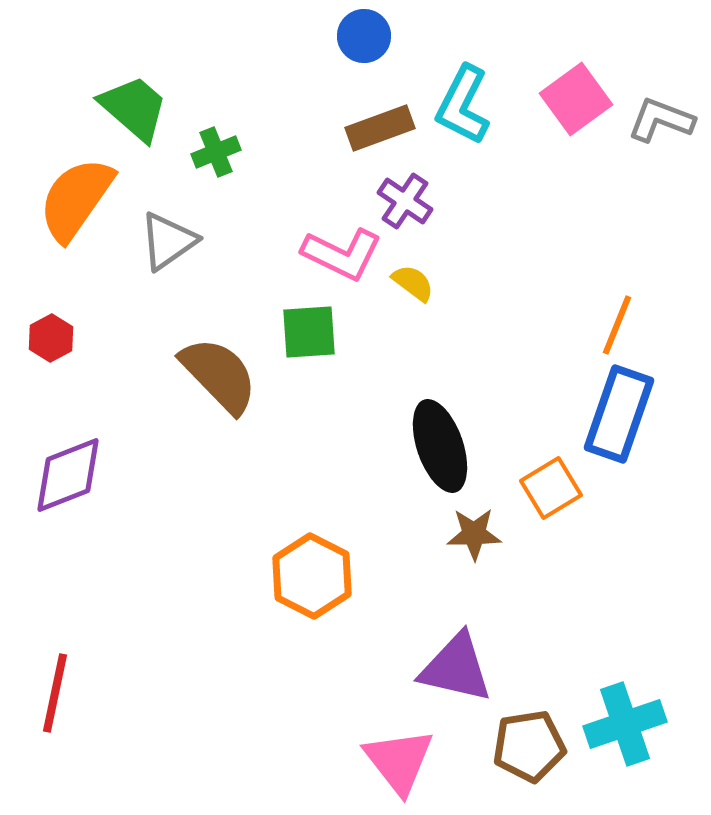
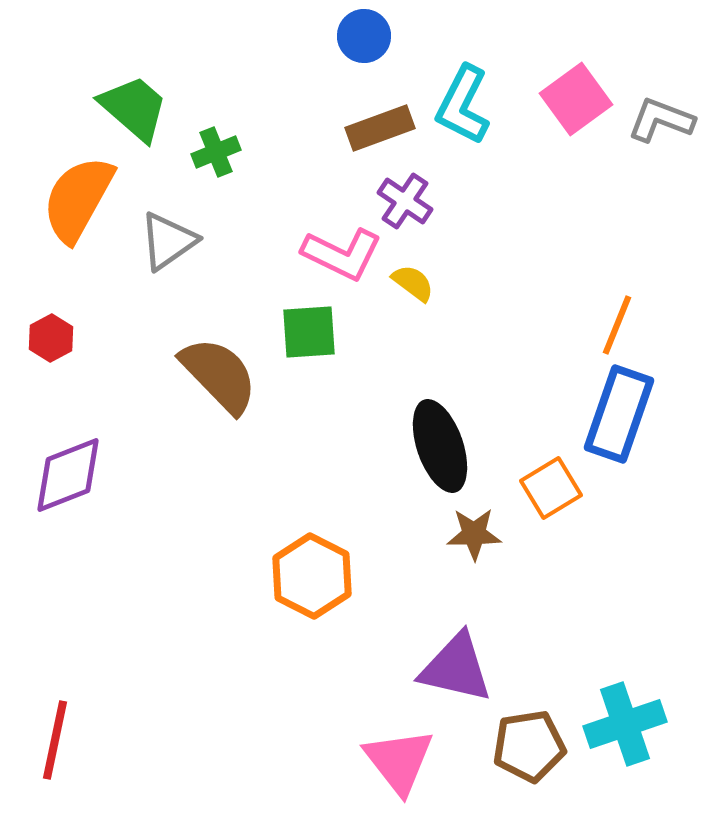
orange semicircle: moved 2 px right; rotated 6 degrees counterclockwise
red line: moved 47 px down
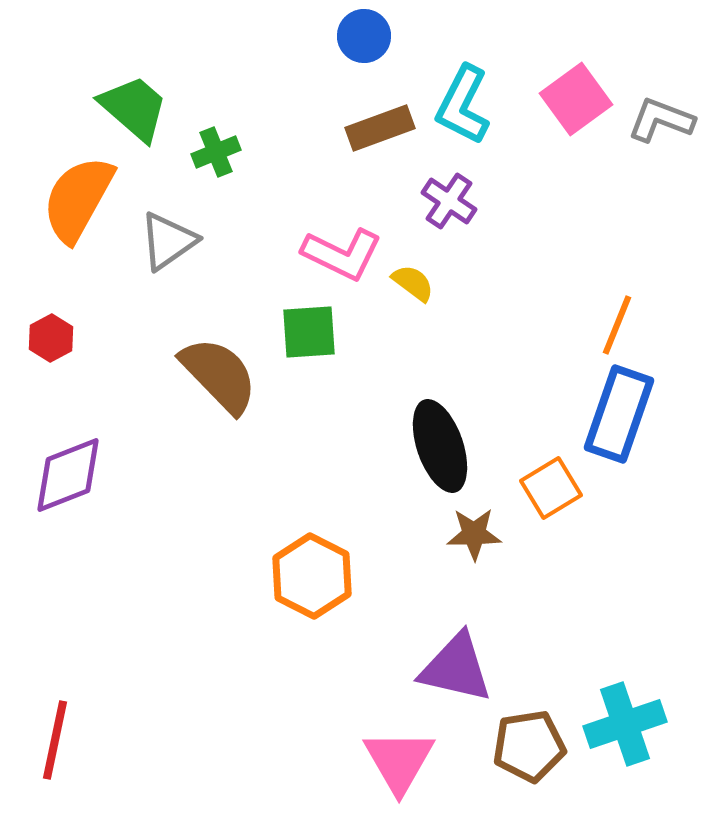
purple cross: moved 44 px right
pink triangle: rotated 8 degrees clockwise
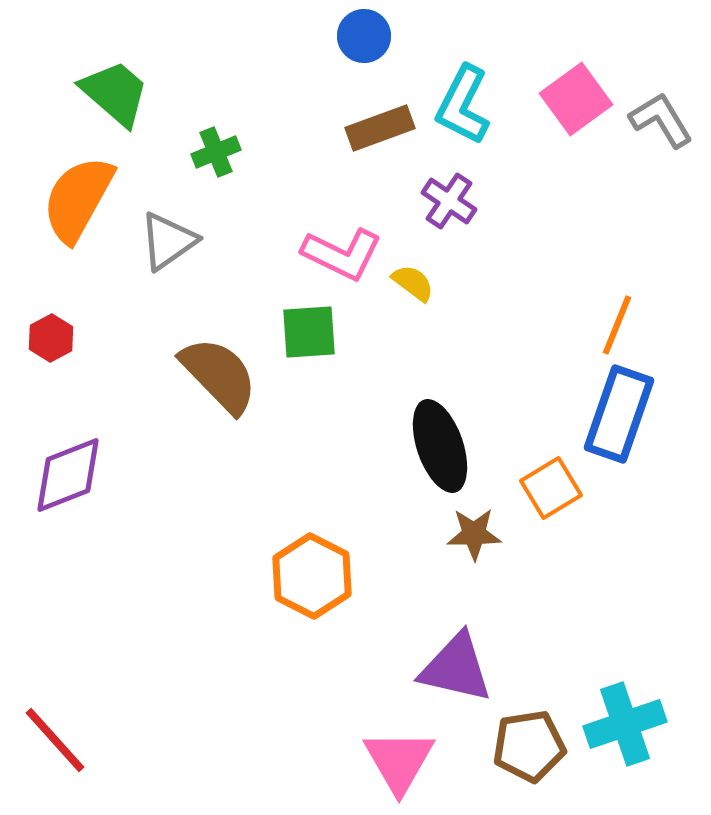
green trapezoid: moved 19 px left, 15 px up
gray L-shape: rotated 38 degrees clockwise
red line: rotated 54 degrees counterclockwise
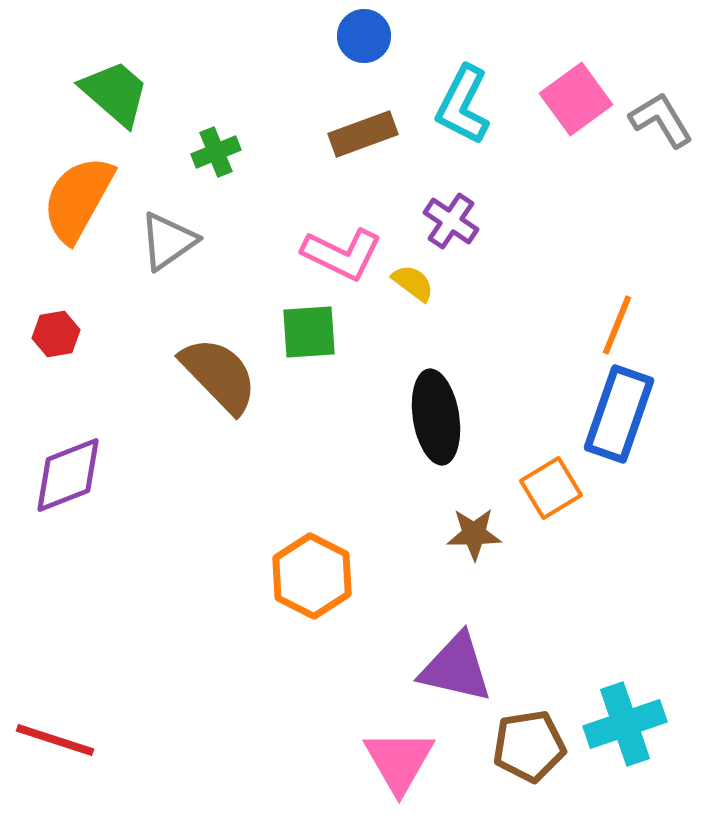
brown rectangle: moved 17 px left, 6 px down
purple cross: moved 2 px right, 20 px down
red hexagon: moved 5 px right, 4 px up; rotated 18 degrees clockwise
black ellipse: moved 4 px left, 29 px up; rotated 10 degrees clockwise
red line: rotated 30 degrees counterclockwise
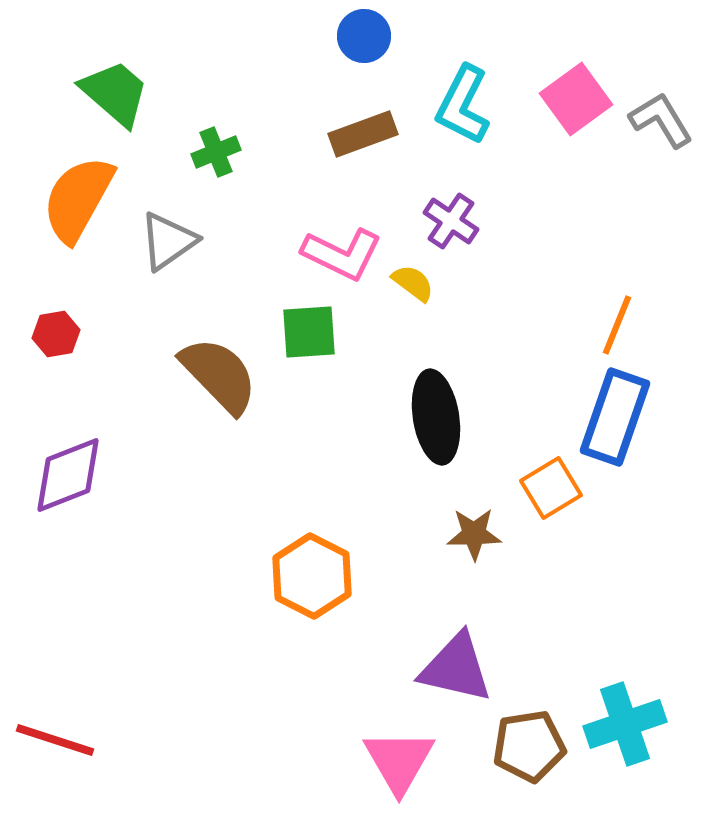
blue rectangle: moved 4 px left, 3 px down
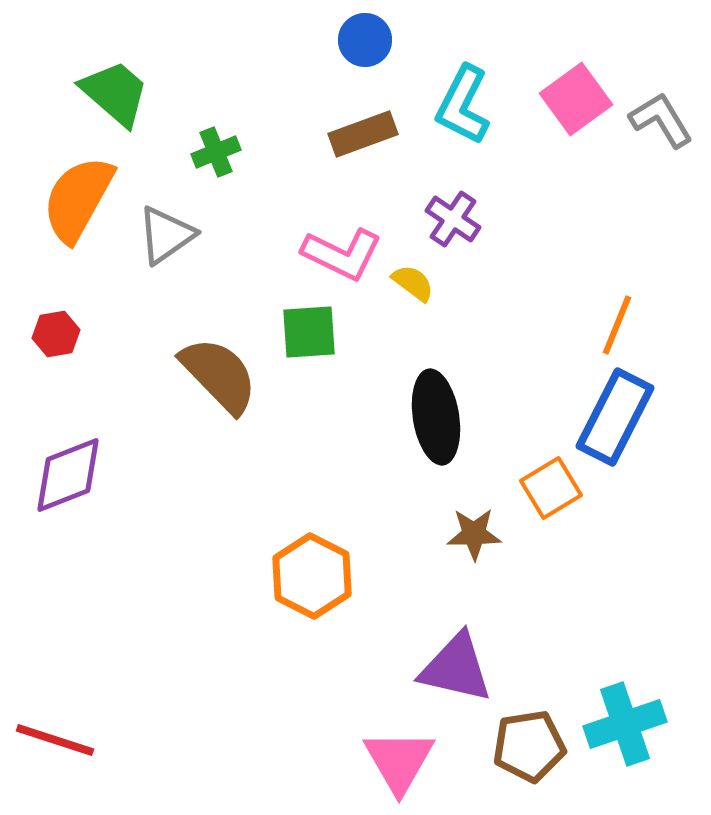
blue circle: moved 1 px right, 4 px down
purple cross: moved 2 px right, 2 px up
gray triangle: moved 2 px left, 6 px up
blue rectangle: rotated 8 degrees clockwise
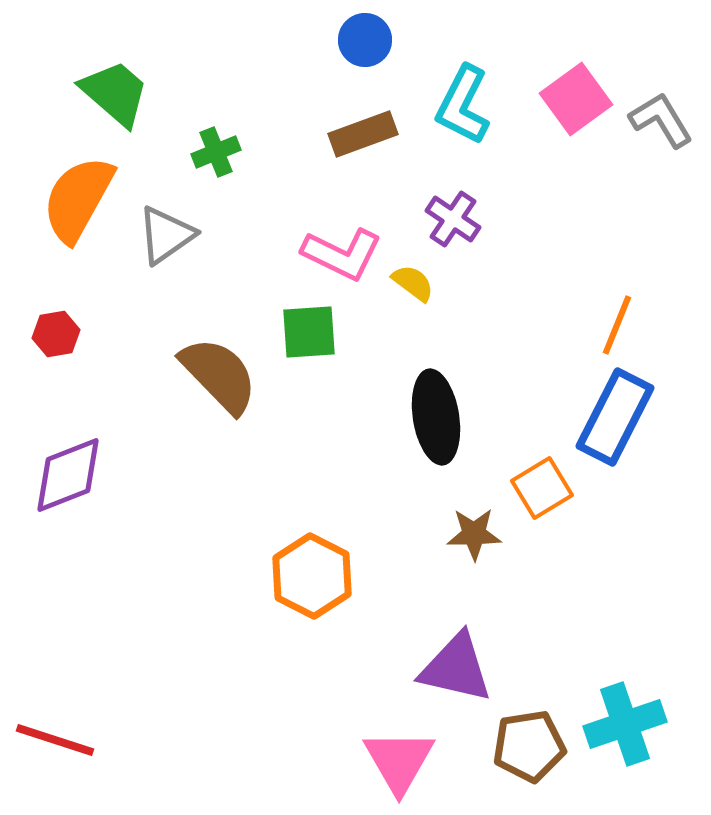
orange square: moved 9 px left
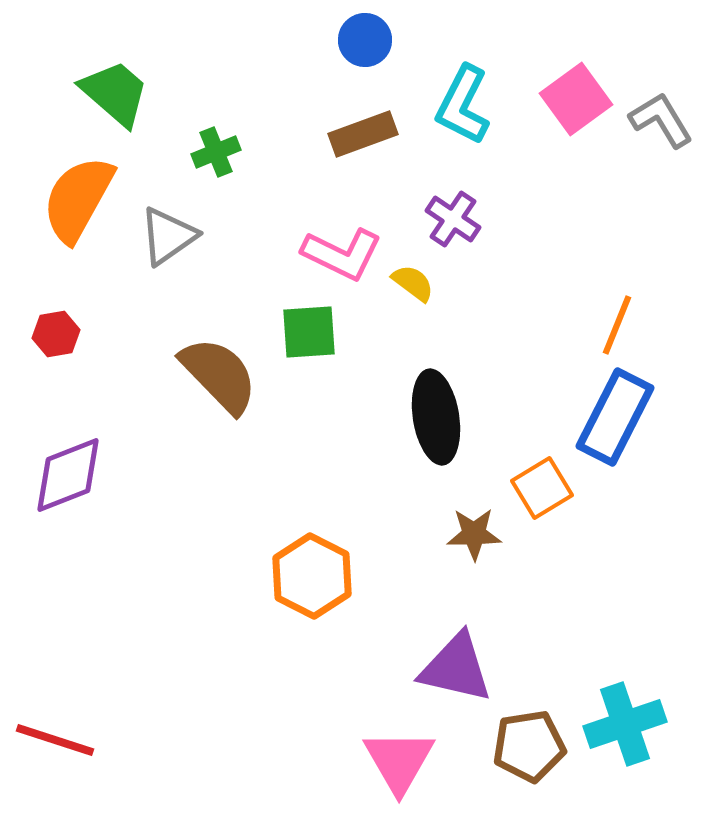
gray triangle: moved 2 px right, 1 px down
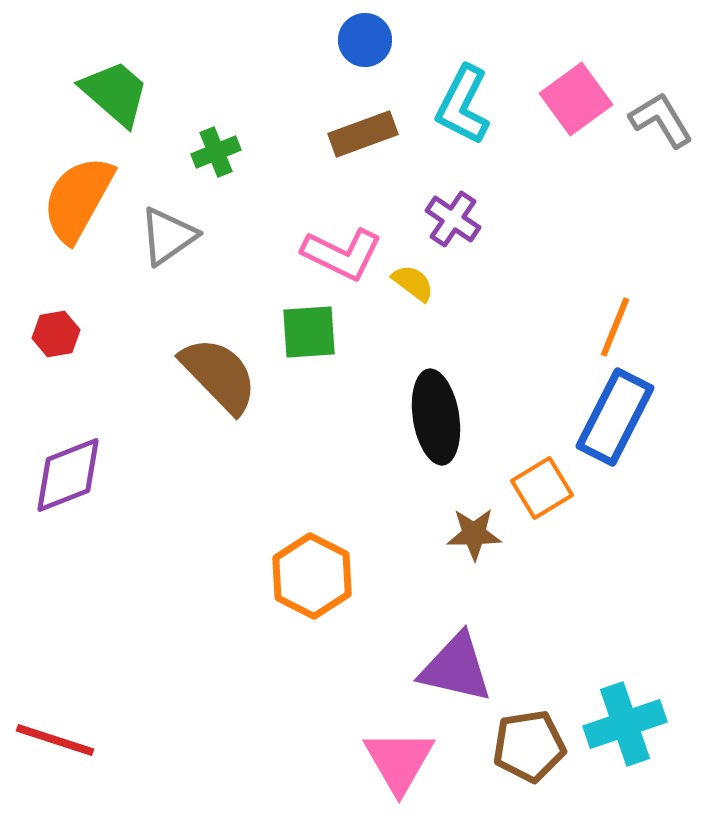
orange line: moved 2 px left, 2 px down
